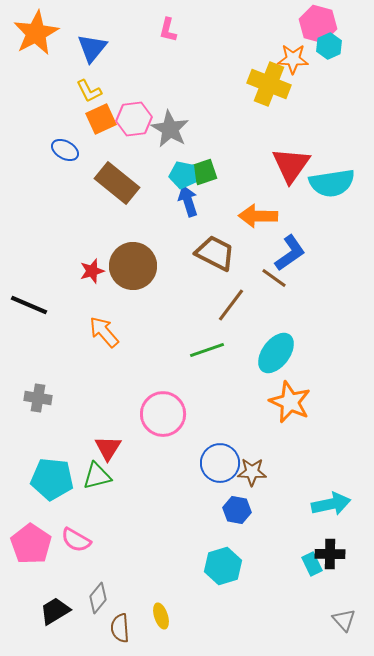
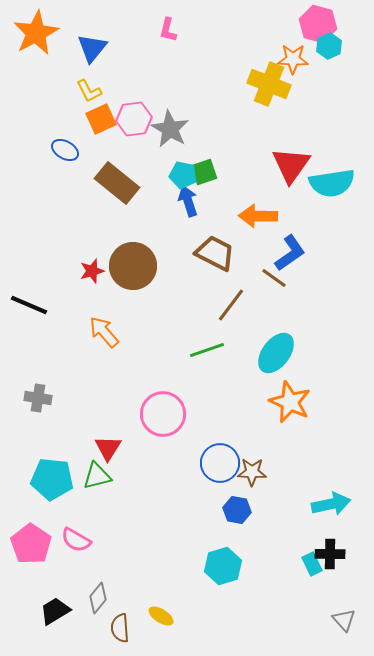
yellow ellipse at (161, 616): rotated 40 degrees counterclockwise
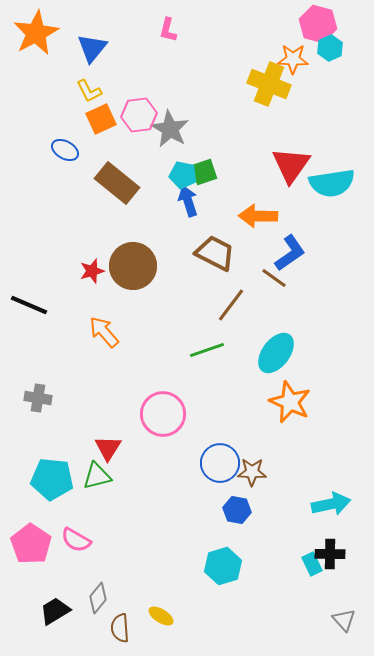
cyan hexagon at (329, 46): moved 1 px right, 2 px down
pink hexagon at (134, 119): moved 5 px right, 4 px up
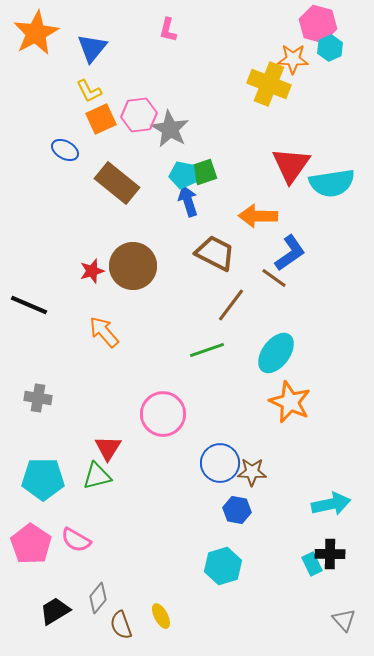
cyan pentagon at (52, 479): moved 9 px left; rotated 6 degrees counterclockwise
yellow ellipse at (161, 616): rotated 30 degrees clockwise
brown semicircle at (120, 628): moved 1 px right, 3 px up; rotated 16 degrees counterclockwise
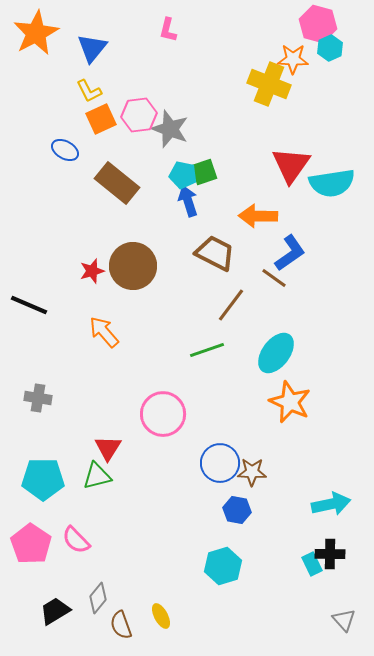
gray star at (170, 129): rotated 9 degrees counterclockwise
pink semicircle at (76, 540): rotated 16 degrees clockwise
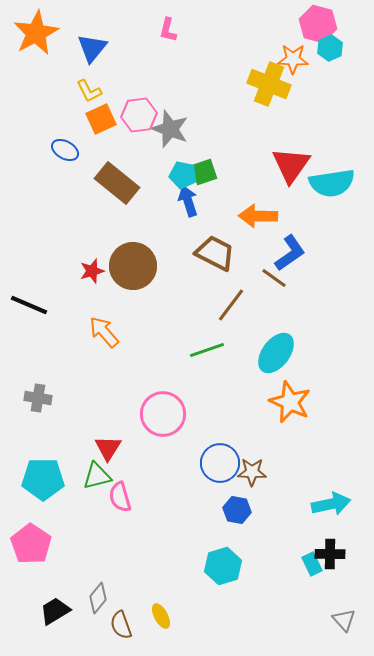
pink semicircle at (76, 540): moved 44 px right, 43 px up; rotated 28 degrees clockwise
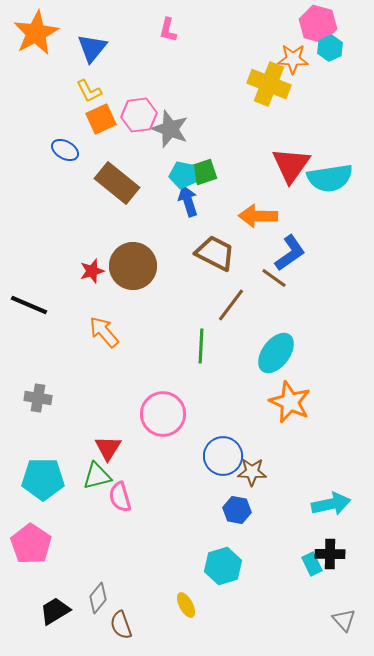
cyan semicircle at (332, 183): moved 2 px left, 5 px up
green line at (207, 350): moved 6 px left, 4 px up; rotated 68 degrees counterclockwise
blue circle at (220, 463): moved 3 px right, 7 px up
yellow ellipse at (161, 616): moved 25 px right, 11 px up
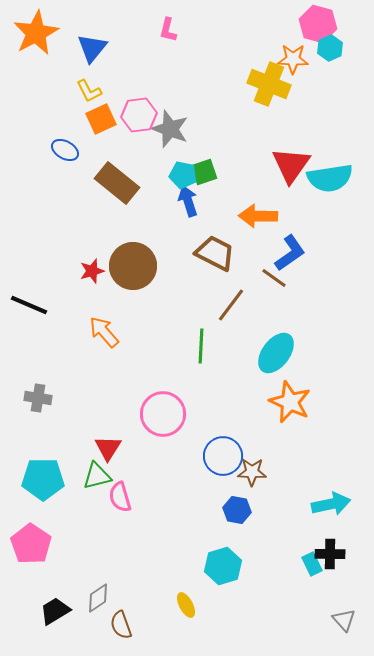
gray diamond at (98, 598): rotated 16 degrees clockwise
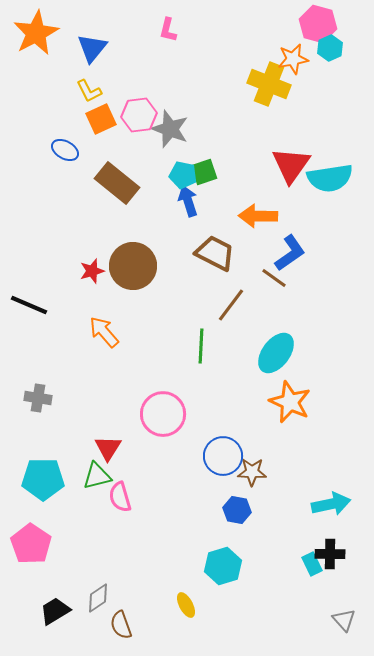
orange star at (293, 59): rotated 12 degrees counterclockwise
